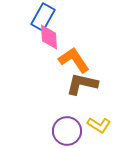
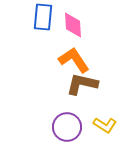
blue rectangle: rotated 24 degrees counterclockwise
pink diamond: moved 24 px right, 12 px up
yellow L-shape: moved 6 px right
purple circle: moved 4 px up
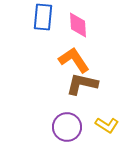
pink diamond: moved 5 px right
yellow L-shape: moved 2 px right
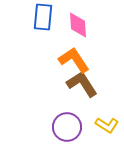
brown L-shape: rotated 44 degrees clockwise
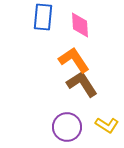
pink diamond: moved 2 px right
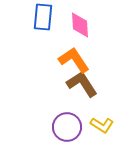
yellow L-shape: moved 5 px left
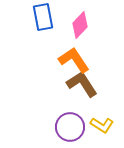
blue rectangle: rotated 16 degrees counterclockwise
pink diamond: rotated 48 degrees clockwise
purple circle: moved 3 px right
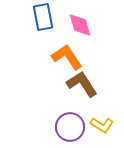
pink diamond: rotated 60 degrees counterclockwise
orange L-shape: moved 7 px left, 3 px up
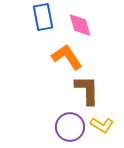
brown L-shape: moved 5 px right, 6 px down; rotated 32 degrees clockwise
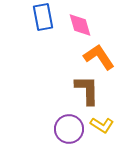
orange L-shape: moved 32 px right
purple circle: moved 1 px left, 2 px down
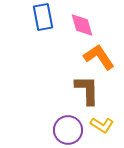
pink diamond: moved 2 px right
purple circle: moved 1 px left, 1 px down
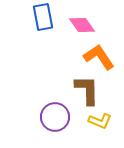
pink diamond: rotated 20 degrees counterclockwise
yellow L-shape: moved 2 px left, 4 px up; rotated 10 degrees counterclockwise
purple circle: moved 13 px left, 13 px up
